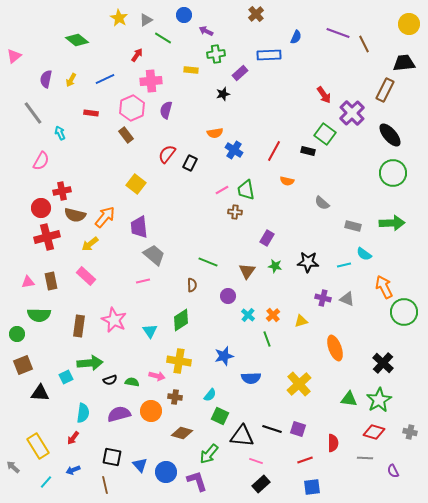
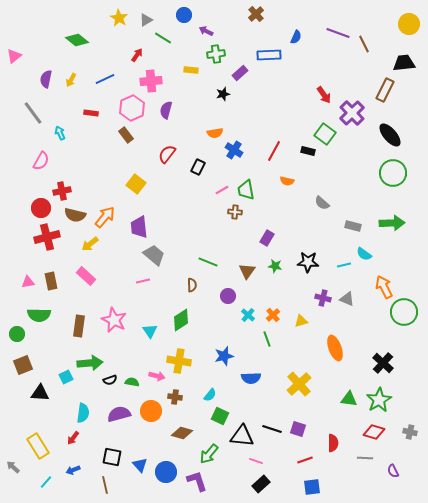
black rectangle at (190, 163): moved 8 px right, 4 px down
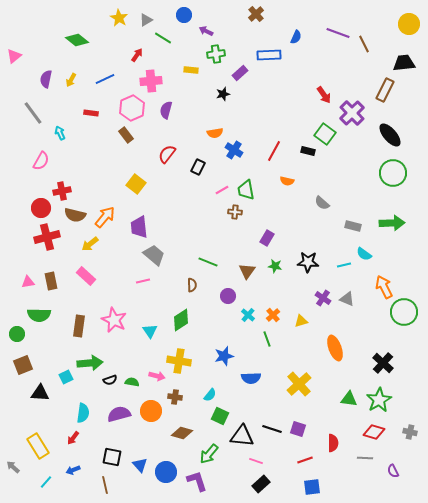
purple cross at (323, 298): rotated 21 degrees clockwise
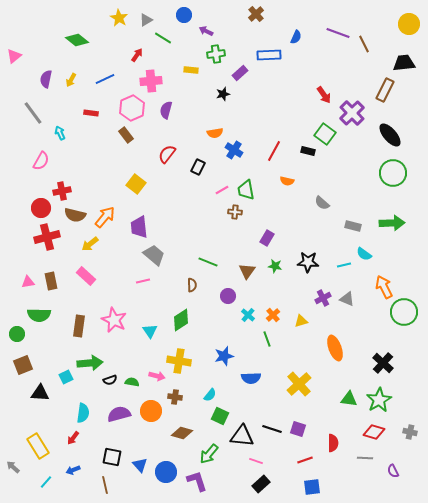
purple cross at (323, 298): rotated 28 degrees clockwise
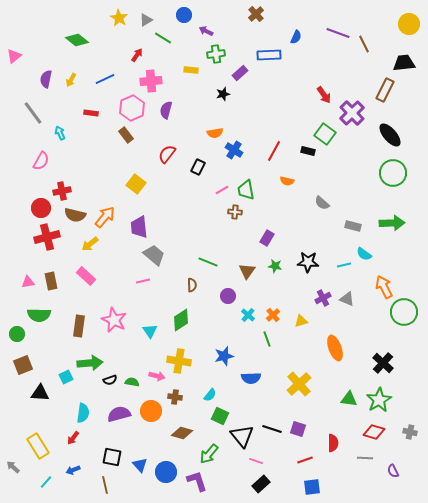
black triangle at (242, 436): rotated 45 degrees clockwise
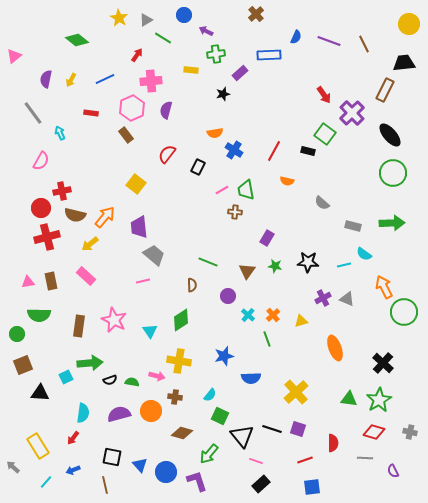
purple line at (338, 33): moved 9 px left, 8 px down
yellow cross at (299, 384): moved 3 px left, 8 px down
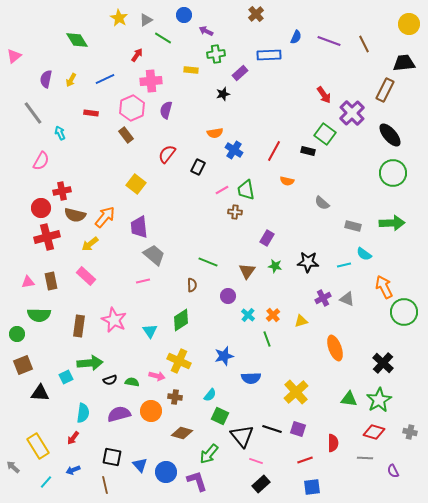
green diamond at (77, 40): rotated 20 degrees clockwise
yellow cross at (179, 361): rotated 15 degrees clockwise
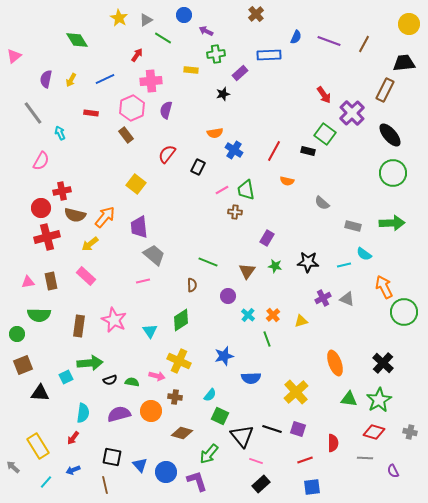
brown line at (364, 44): rotated 54 degrees clockwise
orange ellipse at (335, 348): moved 15 px down
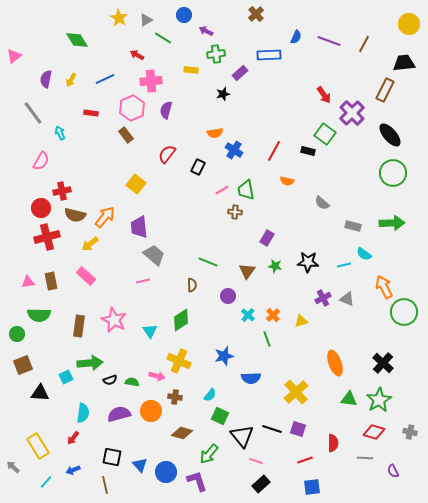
red arrow at (137, 55): rotated 96 degrees counterclockwise
